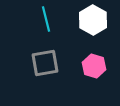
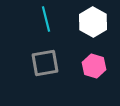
white hexagon: moved 2 px down
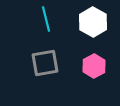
pink hexagon: rotated 15 degrees clockwise
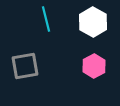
gray square: moved 20 px left, 3 px down
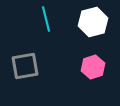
white hexagon: rotated 16 degrees clockwise
pink hexagon: moved 1 px left, 1 px down; rotated 10 degrees clockwise
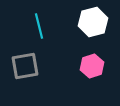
cyan line: moved 7 px left, 7 px down
pink hexagon: moved 1 px left, 1 px up
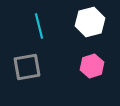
white hexagon: moved 3 px left
gray square: moved 2 px right, 1 px down
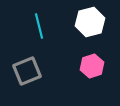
gray square: moved 4 px down; rotated 12 degrees counterclockwise
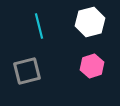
gray square: rotated 8 degrees clockwise
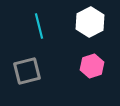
white hexagon: rotated 12 degrees counterclockwise
